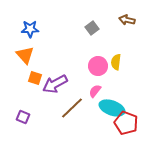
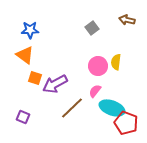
blue star: moved 1 px down
orange triangle: rotated 12 degrees counterclockwise
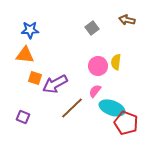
orange triangle: rotated 30 degrees counterclockwise
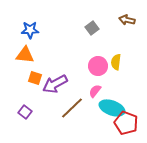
purple square: moved 2 px right, 5 px up; rotated 16 degrees clockwise
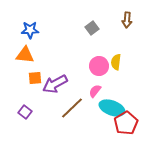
brown arrow: rotated 98 degrees counterclockwise
pink circle: moved 1 px right
orange square: rotated 24 degrees counterclockwise
red pentagon: rotated 20 degrees clockwise
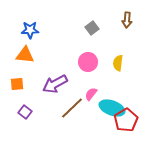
yellow semicircle: moved 2 px right, 1 px down
pink circle: moved 11 px left, 4 px up
orange square: moved 18 px left, 6 px down
pink semicircle: moved 4 px left, 3 px down
red pentagon: moved 3 px up
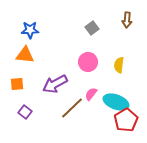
yellow semicircle: moved 1 px right, 2 px down
cyan ellipse: moved 4 px right, 6 px up
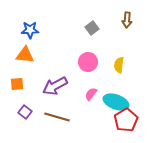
purple arrow: moved 2 px down
brown line: moved 15 px left, 9 px down; rotated 60 degrees clockwise
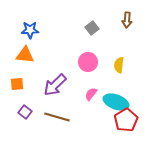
purple arrow: moved 1 px up; rotated 15 degrees counterclockwise
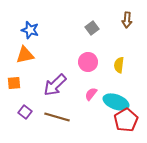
blue star: rotated 18 degrees clockwise
orange triangle: rotated 18 degrees counterclockwise
orange square: moved 3 px left, 1 px up
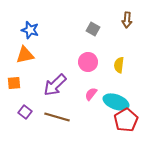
gray square: moved 1 px right, 1 px down; rotated 24 degrees counterclockwise
